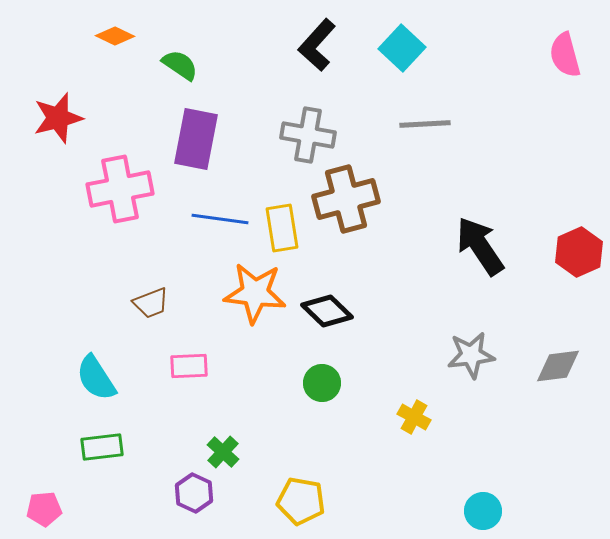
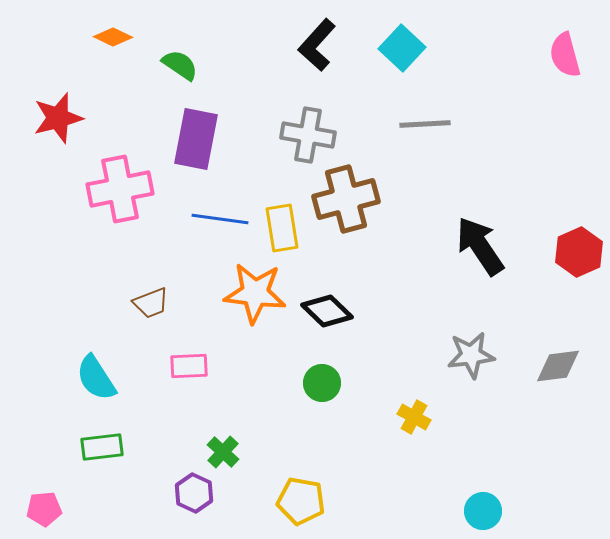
orange diamond: moved 2 px left, 1 px down
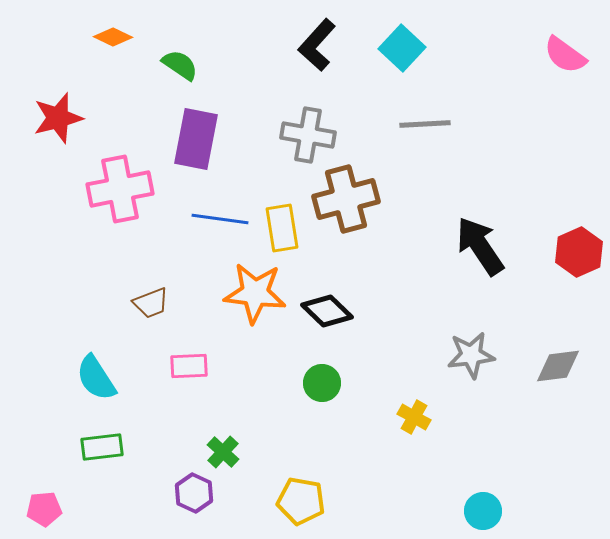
pink semicircle: rotated 39 degrees counterclockwise
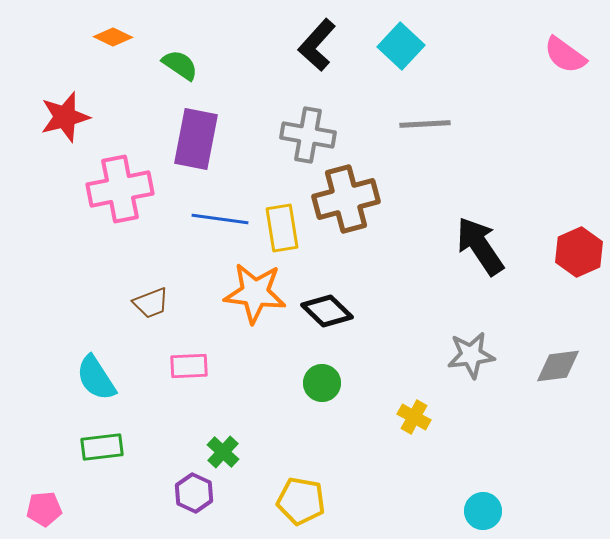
cyan square: moved 1 px left, 2 px up
red star: moved 7 px right, 1 px up
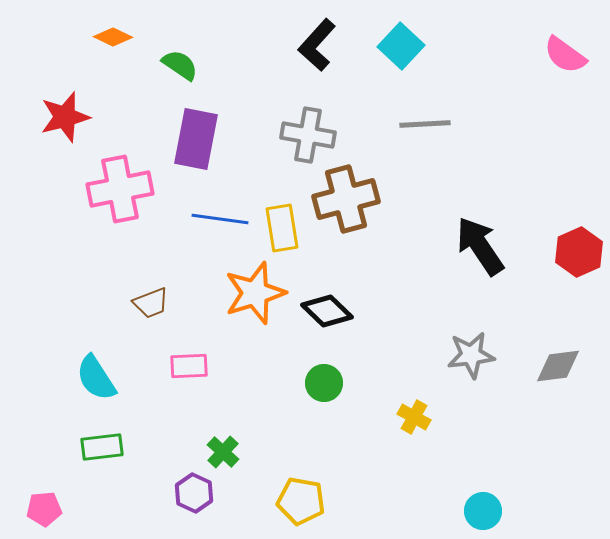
orange star: rotated 24 degrees counterclockwise
green circle: moved 2 px right
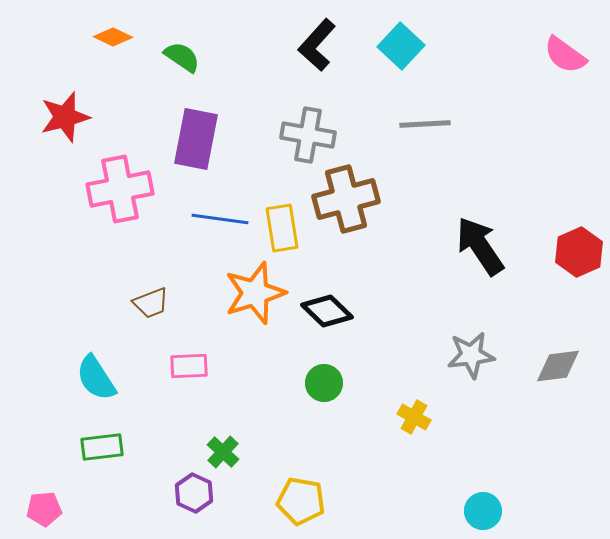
green semicircle: moved 2 px right, 8 px up
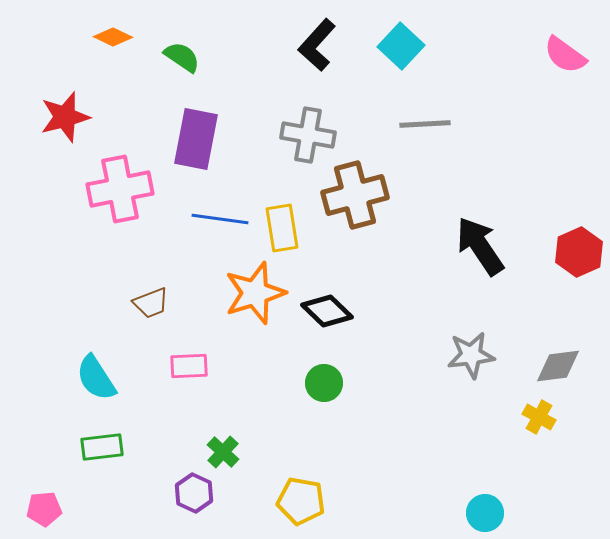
brown cross: moved 9 px right, 4 px up
yellow cross: moved 125 px right
cyan circle: moved 2 px right, 2 px down
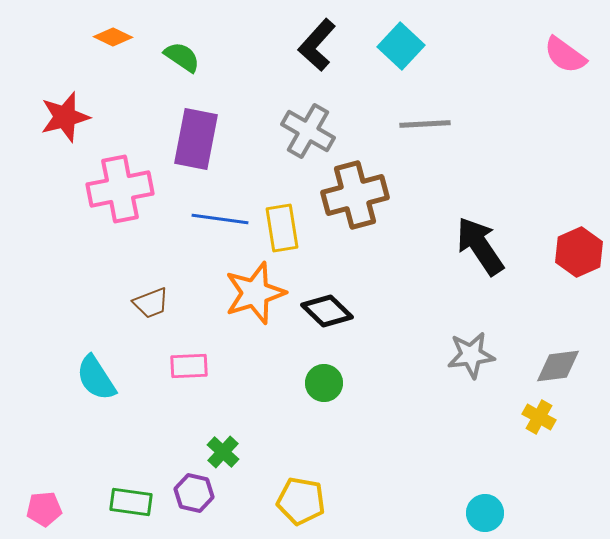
gray cross: moved 4 px up; rotated 20 degrees clockwise
green rectangle: moved 29 px right, 55 px down; rotated 15 degrees clockwise
purple hexagon: rotated 12 degrees counterclockwise
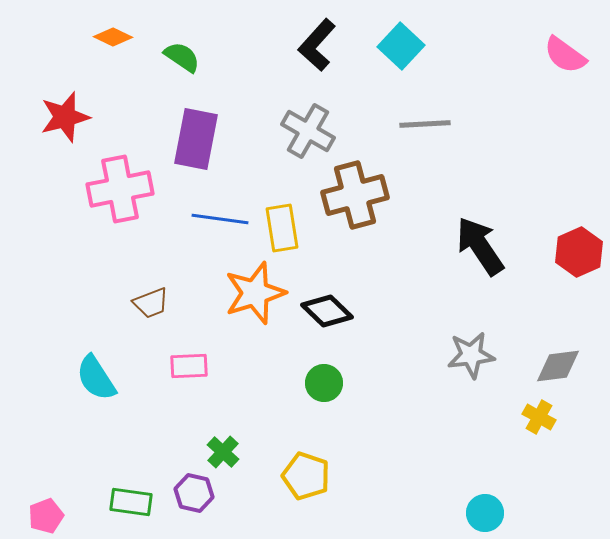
yellow pentagon: moved 5 px right, 25 px up; rotated 9 degrees clockwise
pink pentagon: moved 2 px right, 7 px down; rotated 16 degrees counterclockwise
